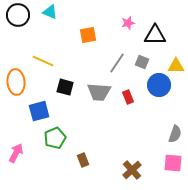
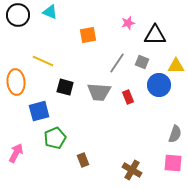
brown cross: rotated 18 degrees counterclockwise
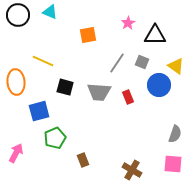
pink star: rotated 16 degrees counterclockwise
yellow triangle: rotated 36 degrees clockwise
pink square: moved 1 px down
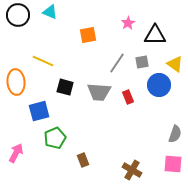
gray square: rotated 32 degrees counterclockwise
yellow triangle: moved 1 px left, 2 px up
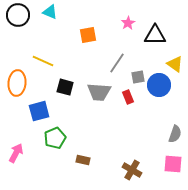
gray square: moved 4 px left, 15 px down
orange ellipse: moved 1 px right, 1 px down; rotated 10 degrees clockwise
brown rectangle: rotated 56 degrees counterclockwise
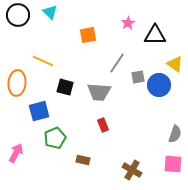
cyan triangle: rotated 21 degrees clockwise
red rectangle: moved 25 px left, 28 px down
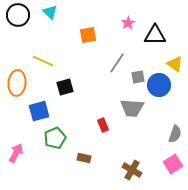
black square: rotated 30 degrees counterclockwise
gray trapezoid: moved 33 px right, 16 px down
brown rectangle: moved 1 px right, 2 px up
pink square: rotated 36 degrees counterclockwise
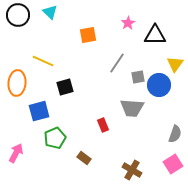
yellow triangle: rotated 30 degrees clockwise
brown rectangle: rotated 24 degrees clockwise
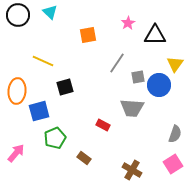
orange ellipse: moved 8 px down
red rectangle: rotated 40 degrees counterclockwise
pink arrow: rotated 12 degrees clockwise
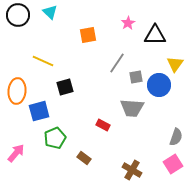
gray square: moved 2 px left
gray semicircle: moved 1 px right, 3 px down
